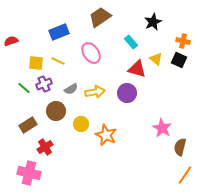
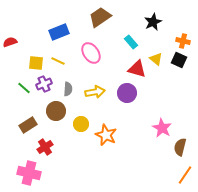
red semicircle: moved 1 px left, 1 px down
gray semicircle: moved 3 px left; rotated 56 degrees counterclockwise
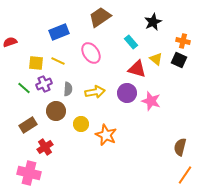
pink star: moved 11 px left, 27 px up; rotated 12 degrees counterclockwise
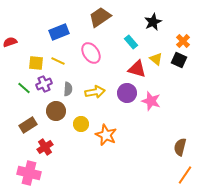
orange cross: rotated 32 degrees clockwise
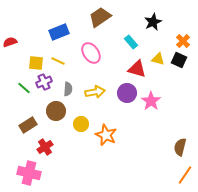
yellow triangle: moved 2 px right; rotated 24 degrees counterclockwise
purple cross: moved 2 px up
pink star: rotated 18 degrees clockwise
